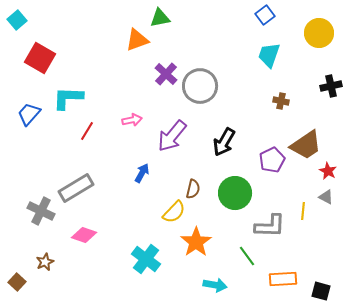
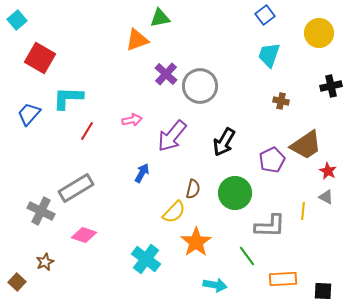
black square: moved 2 px right; rotated 12 degrees counterclockwise
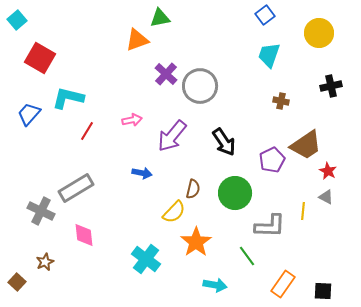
cyan L-shape: rotated 12 degrees clockwise
black arrow: rotated 64 degrees counterclockwise
blue arrow: rotated 72 degrees clockwise
pink diamond: rotated 65 degrees clockwise
orange rectangle: moved 5 px down; rotated 52 degrees counterclockwise
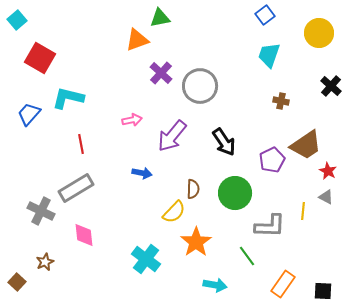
purple cross: moved 5 px left, 1 px up
black cross: rotated 35 degrees counterclockwise
red line: moved 6 px left, 13 px down; rotated 42 degrees counterclockwise
brown semicircle: rotated 12 degrees counterclockwise
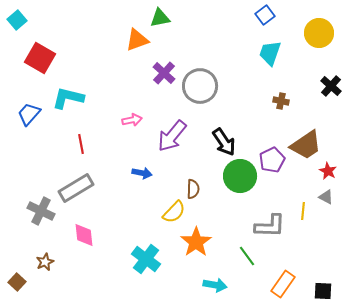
cyan trapezoid: moved 1 px right, 2 px up
purple cross: moved 3 px right
green circle: moved 5 px right, 17 px up
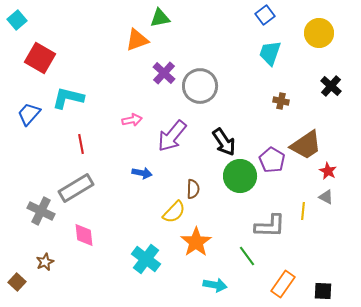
purple pentagon: rotated 15 degrees counterclockwise
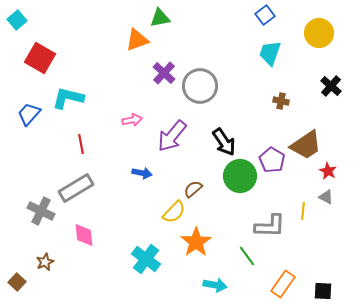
brown semicircle: rotated 132 degrees counterclockwise
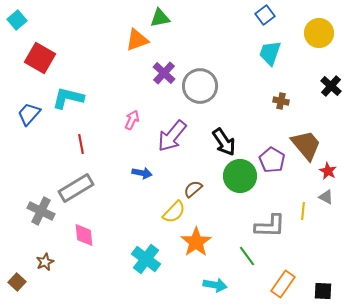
pink arrow: rotated 54 degrees counterclockwise
brown trapezoid: rotated 96 degrees counterclockwise
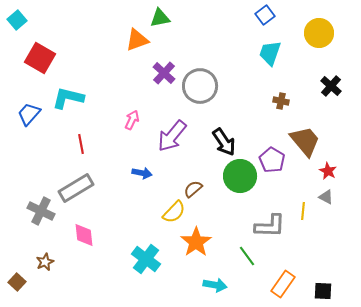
brown trapezoid: moved 1 px left, 4 px up
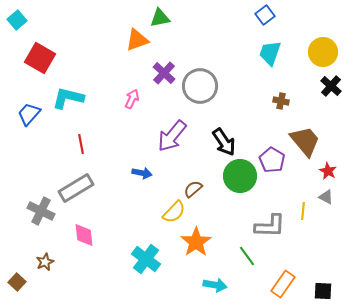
yellow circle: moved 4 px right, 19 px down
pink arrow: moved 21 px up
